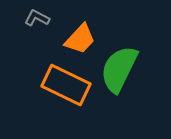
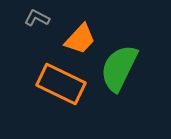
green semicircle: moved 1 px up
orange rectangle: moved 5 px left, 1 px up
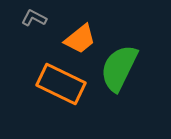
gray L-shape: moved 3 px left
orange trapezoid: rotated 8 degrees clockwise
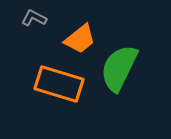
orange rectangle: moved 2 px left; rotated 9 degrees counterclockwise
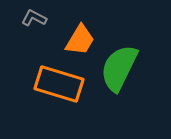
orange trapezoid: moved 1 px down; rotated 20 degrees counterclockwise
